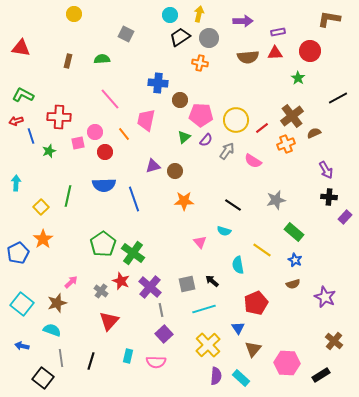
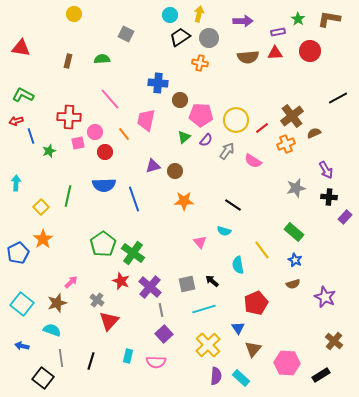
green star at (298, 78): moved 59 px up
red cross at (59, 117): moved 10 px right
gray star at (276, 200): moved 20 px right, 12 px up
yellow line at (262, 250): rotated 18 degrees clockwise
gray cross at (101, 291): moved 4 px left, 9 px down
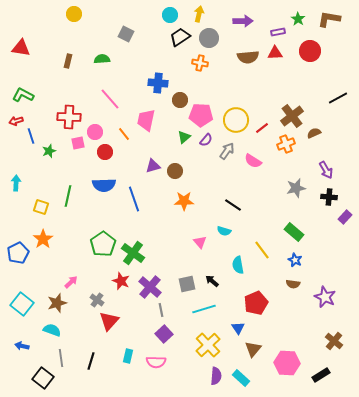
yellow square at (41, 207): rotated 28 degrees counterclockwise
brown semicircle at (293, 284): rotated 24 degrees clockwise
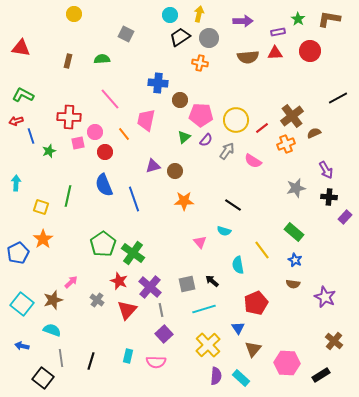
blue semicircle at (104, 185): rotated 70 degrees clockwise
red star at (121, 281): moved 2 px left
brown star at (57, 303): moved 4 px left, 3 px up
red triangle at (109, 321): moved 18 px right, 11 px up
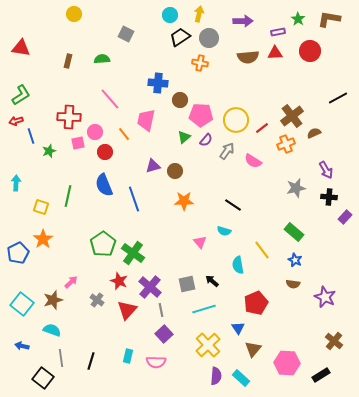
green L-shape at (23, 95): moved 2 px left; rotated 120 degrees clockwise
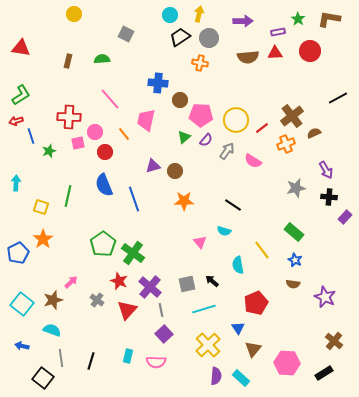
black rectangle at (321, 375): moved 3 px right, 2 px up
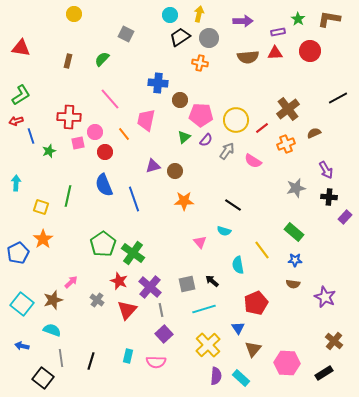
green semicircle at (102, 59): rotated 42 degrees counterclockwise
brown cross at (292, 116): moved 4 px left, 7 px up
blue star at (295, 260): rotated 24 degrees counterclockwise
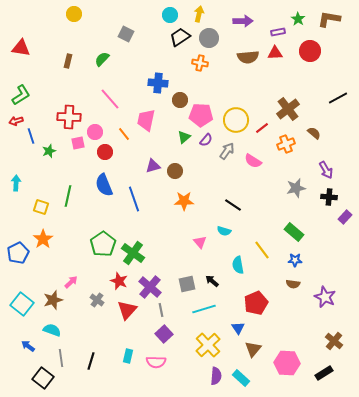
brown semicircle at (314, 133): rotated 64 degrees clockwise
blue arrow at (22, 346): moved 6 px right; rotated 24 degrees clockwise
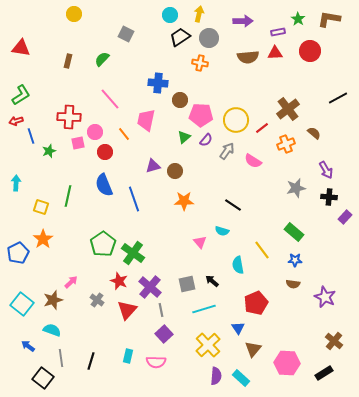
cyan semicircle at (224, 231): moved 2 px left
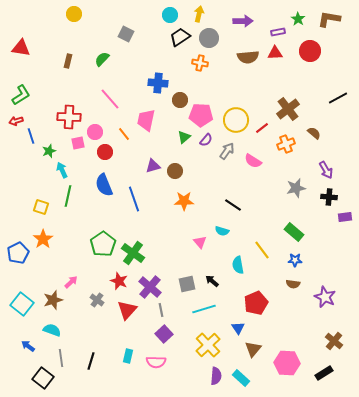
cyan arrow at (16, 183): moved 46 px right, 13 px up; rotated 28 degrees counterclockwise
purple rectangle at (345, 217): rotated 40 degrees clockwise
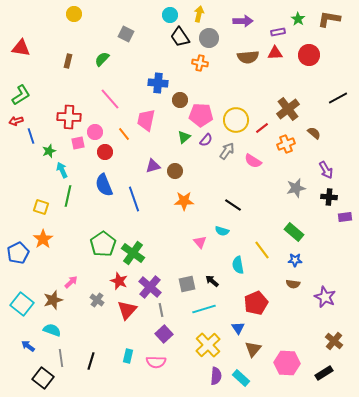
black trapezoid at (180, 37): rotated 90 degrees counterclockwise
red circle at (310, 51): moved 1 px left, 4 px down
